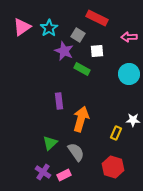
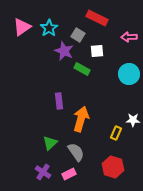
pink rectangle: moved 5 px right, 1 px up
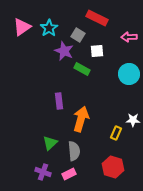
gray semicircle: moved 2 px left, 1 px up; rotated 30 degrees clockwise
purple cross: rotated 14 degrees counterclockwise
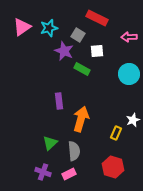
cyan star: rotated 18 degrees clockwise
white star: rotated 24 degrees counterclockwise
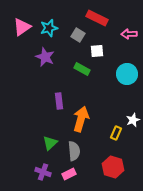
pink arrow: moved 3 px up
purple star: moved 19 px left, 6 px down
cyan circle: moved 2 px left
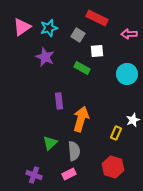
green rectangle: moved 1 px up
purple cross: moved 9 px left, 3 px down
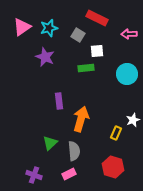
green rectangle: moved 4 px right; rotated 35 degrees counterclockwise
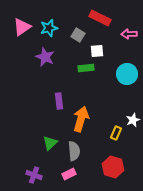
red rectangle: moved 3 px right
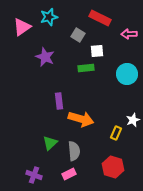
cyan star: moved 11 px up
orange arrow: rotated 90 degrees clockwise
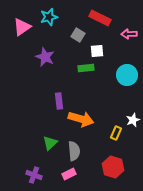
cyan circle: moved 1 px down
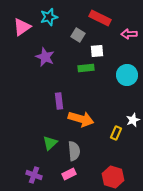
red hexagon: moved 10 px down
